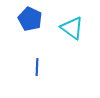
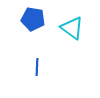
blue pentagon: moved 3 px right; rotated 15 degrees counterclockwise
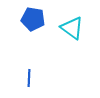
blue line: moved 8 px left, 11 px down
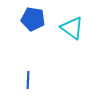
blue line: moved 1 px left, 2 px down
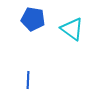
cyan triangle: moved 1 px down
